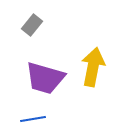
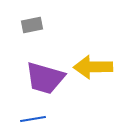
gray rectangle: rotated 40 degrees clockwise
yellow arrow: rotated 102 degrees counterclockwise
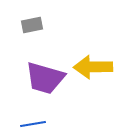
blue line: moved 5 px down
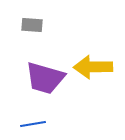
gray rectangle: rotated 15 degrees clockwise
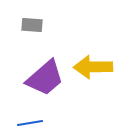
purple trapezoid: rotated 57 degrees counterclockwise
blue line: moved 3 px left, 1 px up
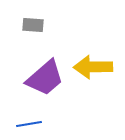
gray rectangle: moved 1 px right
blue line: moved 1 px left, 1 px down
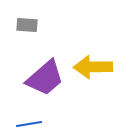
gray rectangle: moved 6 px left
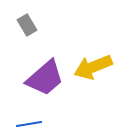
gray rectangle: rotated 55 degrees clockwise
yellow arrow: rotated 21 degrees counterclockwise
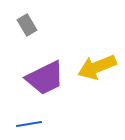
yellow arrow: moved 4 px right
purple trapezoid: rotated 15 degrees clockwise
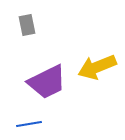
gray rectangle: rotated 20 degrees clockwise
purple trapezoid: moved 2 px right, 4 px down
